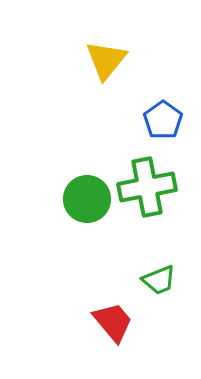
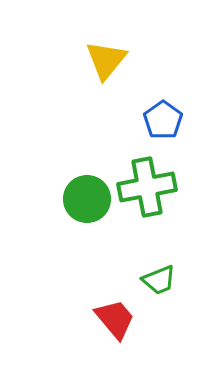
red trapezoid: moved 2 px right, 3 px up
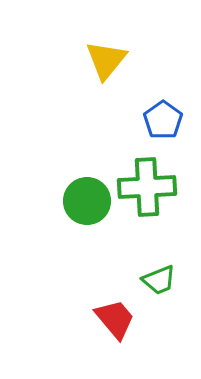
green cross: rotated 8 degrees clockwise
green circle: moved 2 px down
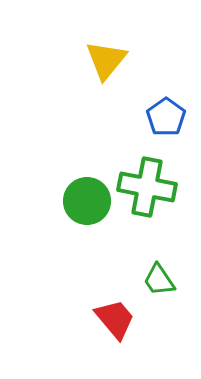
blue pentagon: moved 3 px right, 3 px up
green cross: rotated 14 degrees clockwise
green trapezoid: rotated 78 degrees clockwise
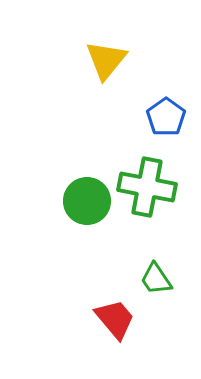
green trapezoid: moved 3 px left, 1 px up
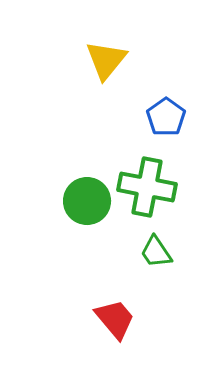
green trapezoid: moved 27 px up
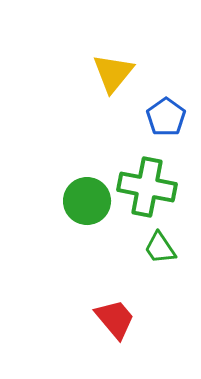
yellow triangle: moved 7 px right, 13 px down
green trapezoid: moved 4 px right, 4 px up
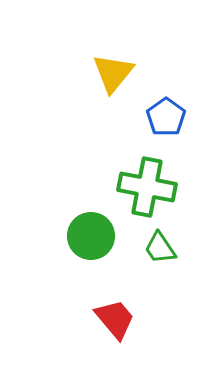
green circle: moved 4 px right, 35 px down
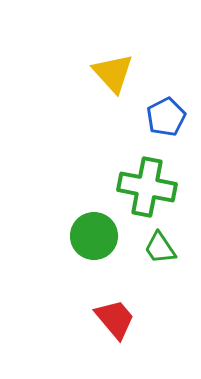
yellow triangle: rotated 21 degrees counterclockwise
blue pentagon: rotated 9 degrees clockwise
green circle: moved 3 px right
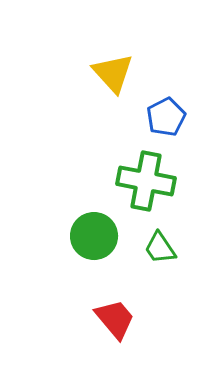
green cross: moved 1 px left, 6 px up
